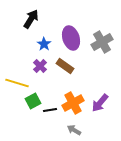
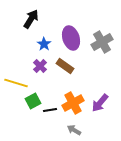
yellow line: moved 1 px left
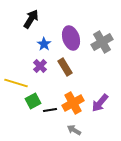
brown rectangle: moved 1 px down; rotated 24 degrees clockwise
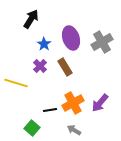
green square: moved 1 px left, 27 px down; rotated 21 degrees counterclockwise
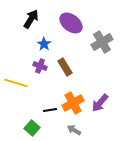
purple ellipse: moved 15 px up; rotated 35 degrees counterclockwise
purple cross: rotated 24 degrees counterclockwise
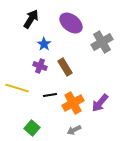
yellow line: moved 1 px right, 5 px down
black line: moved 15 px up
gray arrow: rotated 56 degrees counterclockwise
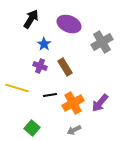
purple ellipse: moved 2 px left, 1 px down; rotated 15 degrees counterclockwise
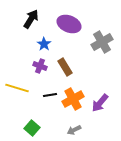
orange cross: moved 4 px up
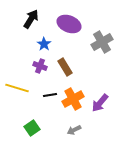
green square: rotated 14 degrees clockwise
